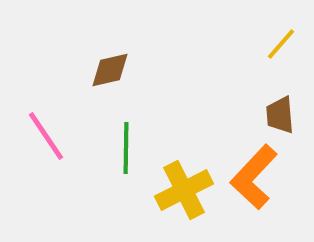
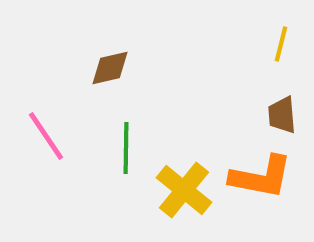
yellow line: rotated 27 degrees counterclockwise
brown diamond: moved 2 px up
brown trapezoid: moved 2 px right
orange L-shape: moved 7 px right; rotated 122 degrees counterclockwise
yellow cross: rotated 24 degrees counterclockwise
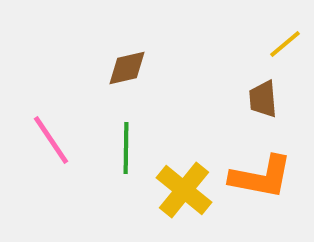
yellow line: moved 4 px right; rotated 36 degrees clockwise
brown diamond: moved 17 px right
brown trapezoid: moved 19 px left, 16 px up
pink line: moved 5 px right, 4 px down
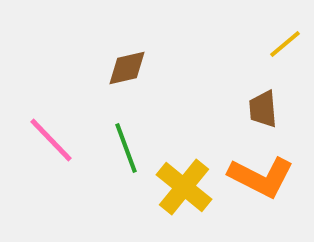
brown trapezoid: moved 10 px down
pink line: rotated 10 degrees counterclockwise
green line: rotated 21 degrees counterclockwise
orange L-shape: rotated 16 degrees clockwise
yellow cross: moved 3 px up
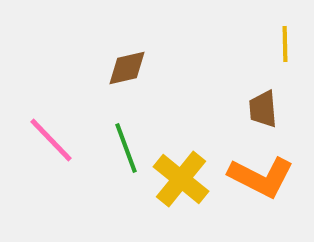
yellow line: rotated 51 degrees counterclockwise
yellow cross: moved 3 px left, 8 px up
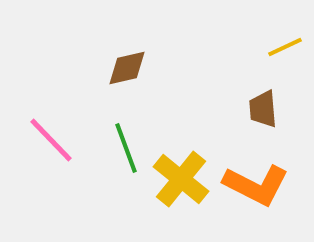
yellow line: moved 3 px down; rotated 66 degrees clockwise
orange L-shape: moved 5 px left, 8 px down
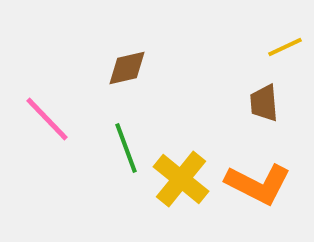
brown trapezoid: moved 1 px right, 6 px up
pink line: moved 4 px left, 21 px up
orange L-shape: moved 2 px right, 1 px up
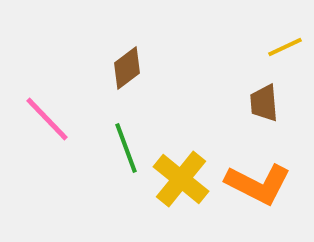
brown diamond: rotated 24 degrees counterclockwise
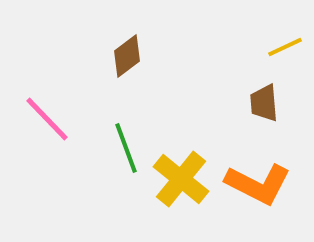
brown diamond: moved 12 px up
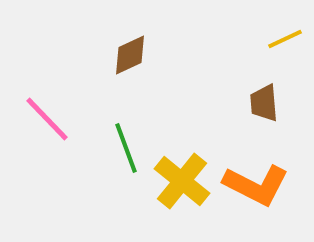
yellow line: moved 8 px up
brown diamond: moved 3 px right, 1 px up; rotated 12 degrees clockwise
yellow cross: moved 1 px right, 2 px down
orange L-shape: moved 2 px left, 1 px down
